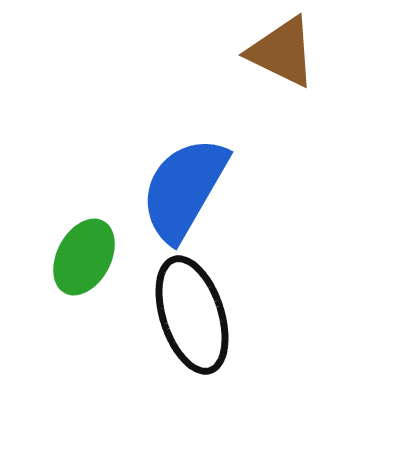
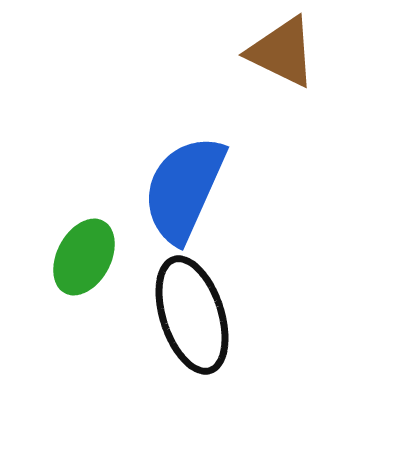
blue semicircle: rotated 6 degrees counterclockwise
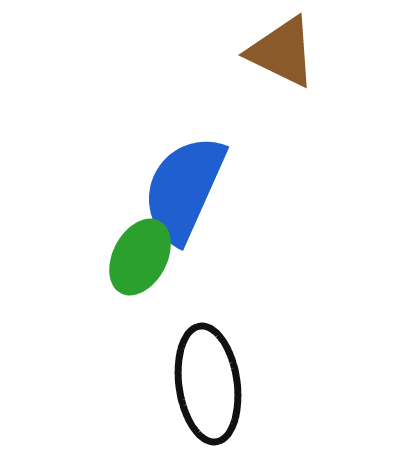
green ellipse: moved 56 px right
black ellipse: moved 16 px right, 69 px down; rotated 10 degrees clockwise
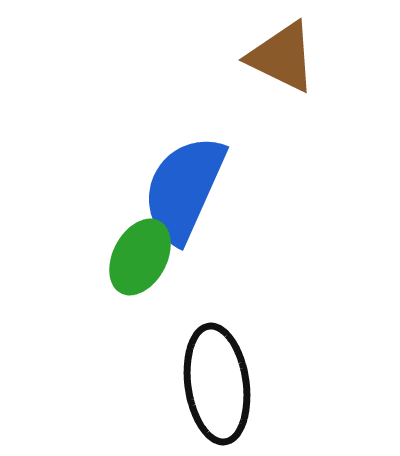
brown triangle: moved 5 px down
black ellipse: moved 9 px right
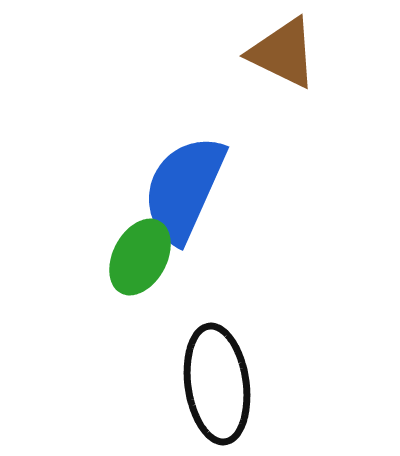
brown triangle: moved 1 px right, 4 px up
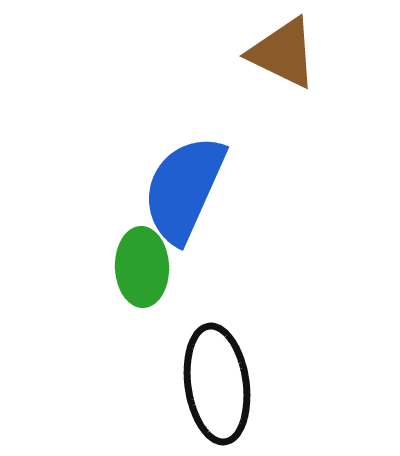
green ellipse: moved 2 px right, 10 px down; rotated 30 degrees counterclockwise
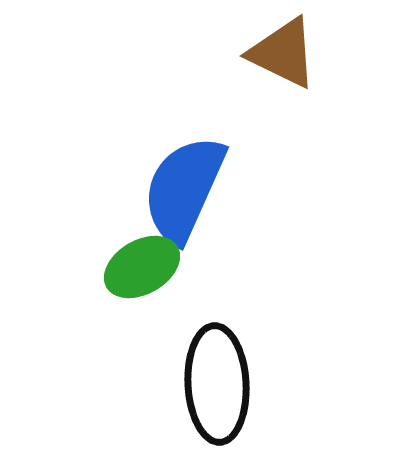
green ellipse: rotated 62 degrees clockwise
black ellipse: rotated 5 degrees clockwise
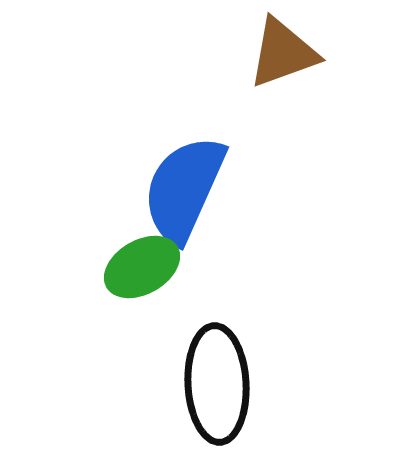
brown triangle: rotated 46 degrees counterclockwise
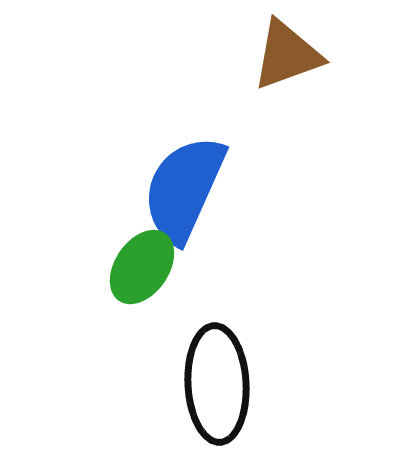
brown triangle: moved 4 px right, 2 px down
green ellipse: rotated 26 degrees counterclockwise
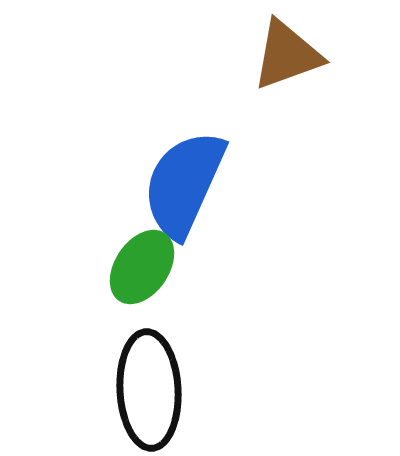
blue semicircle: moved 5 px up
black ellipse: moved 68 px left, 6 px down
